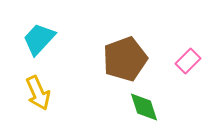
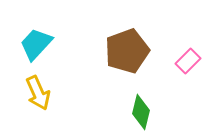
cyan trapezoid: moved 3 px left, 5 px down
brown pentagon: moved 2 px right, 8 px up
green diamond: moved 3 px left, 5 px down; rotated 32 degrees clockwise
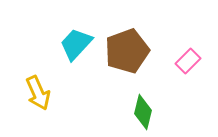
cyan trapezoid: moved 40 px right
green diamond: moved 2 px right
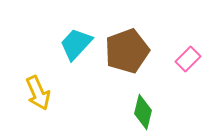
pink rectangle: moved 2 px up
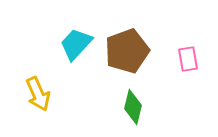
pink rectangle: rotated 55 degrees counterclockwise
yellow arrow: moved 1 px down
green diamond: moved 10 px left, 5 px up
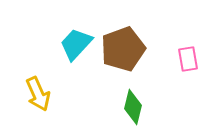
brown pentagon: moved 4 px left, 2 px up
